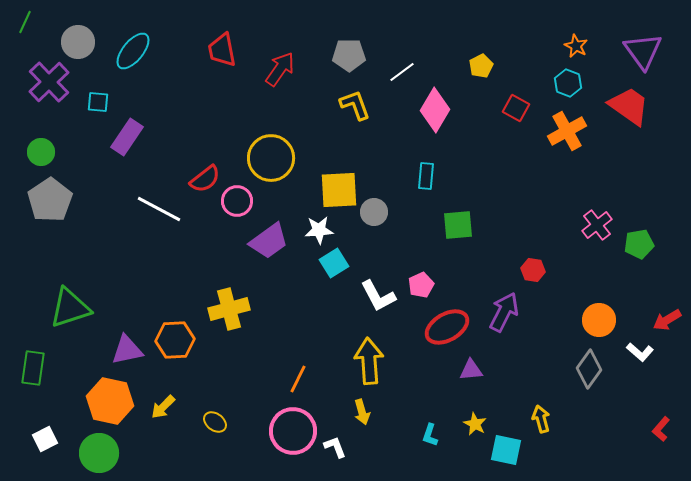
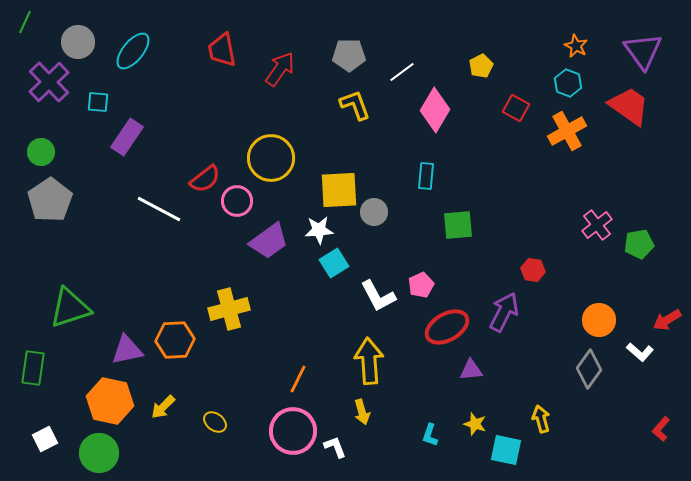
yellow star at (475, 424): rotated 10 degrees counterclockwise
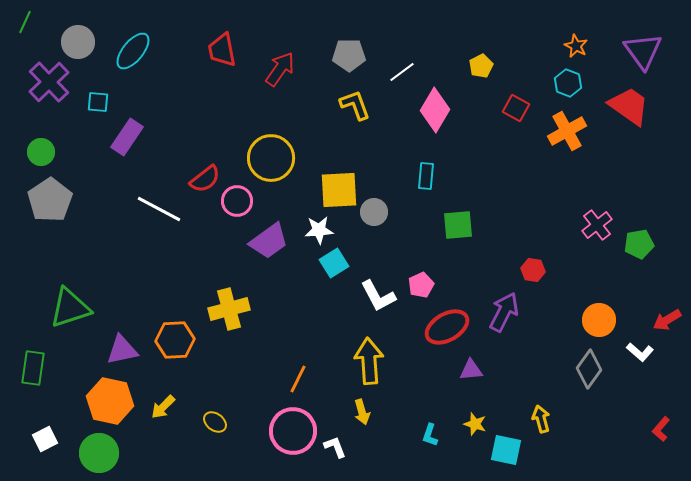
purple triangle at (127, 350): moved 5 px left
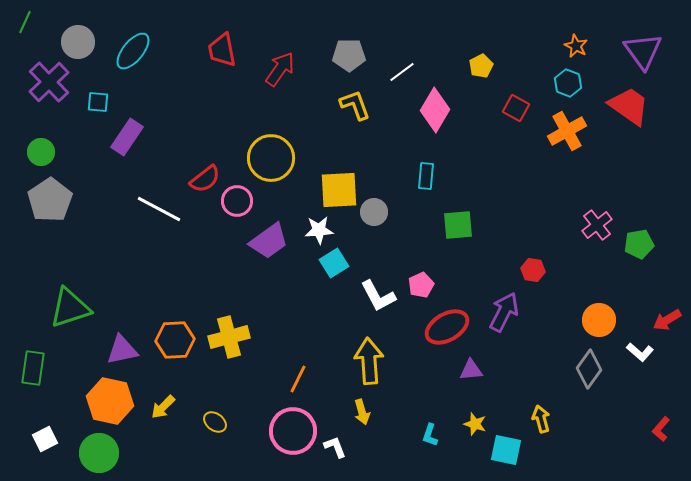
yellow cross at (229, 309): moved 28 px down
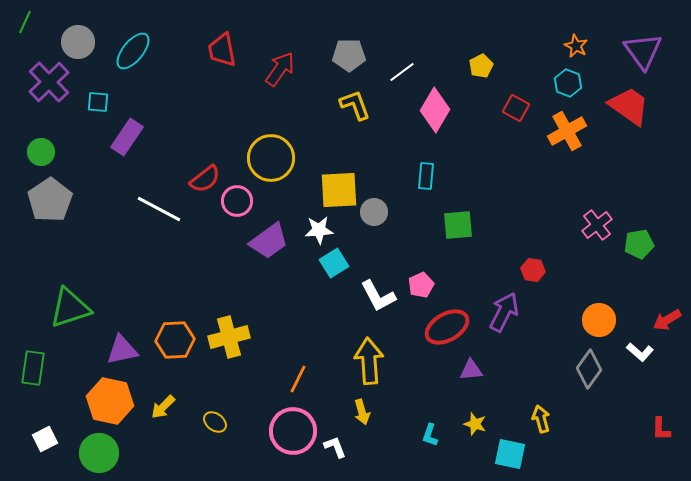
red L-shape at (661, 429): rotated 40 degrees counterclockwise
cyan square at (506, 450): moved 4 px right, 4 px down
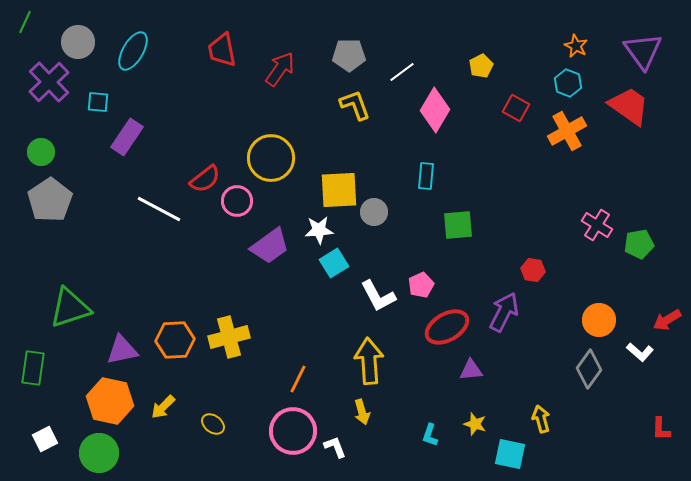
cyan ellipse at (133, 51): rotated 9 degrees counterclockwise
pink cross at (597, 225): rotated 20 degrees counterclockwise
purple trapezoid at (269, 241): moved 1 px right, 5 px down
yellow ellipse at (215, 422): moved 2 px left, 2 px down
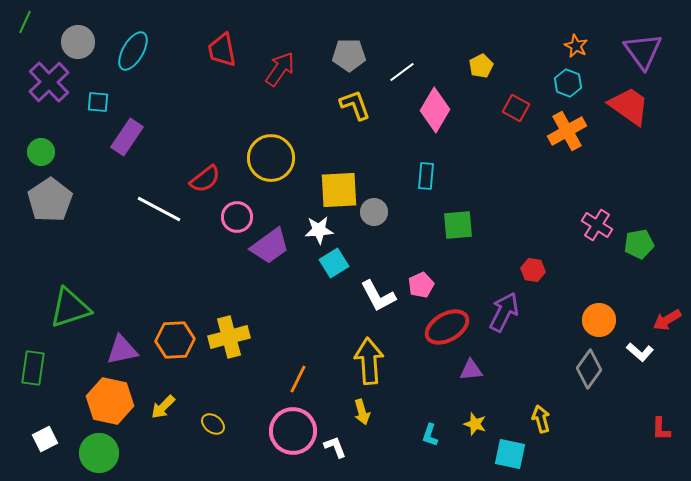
pink circle at (237, 201): moved 16 px down
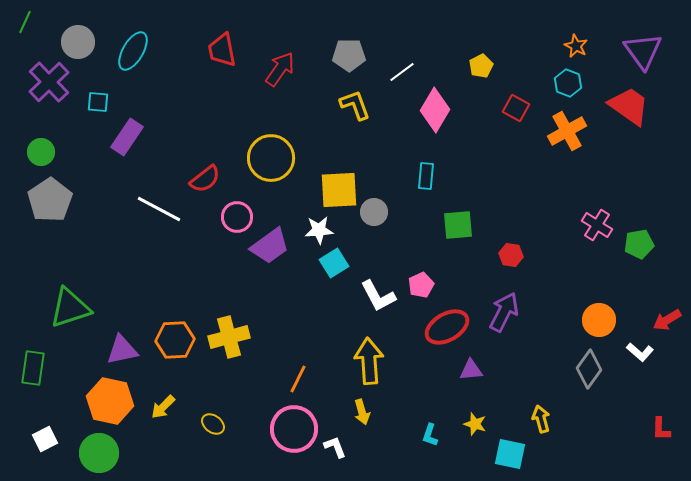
red hexagon at (533, 270): moved 22 px left, 15 px up
pink circle at (293, 431): moved 1 px right, 2 px up
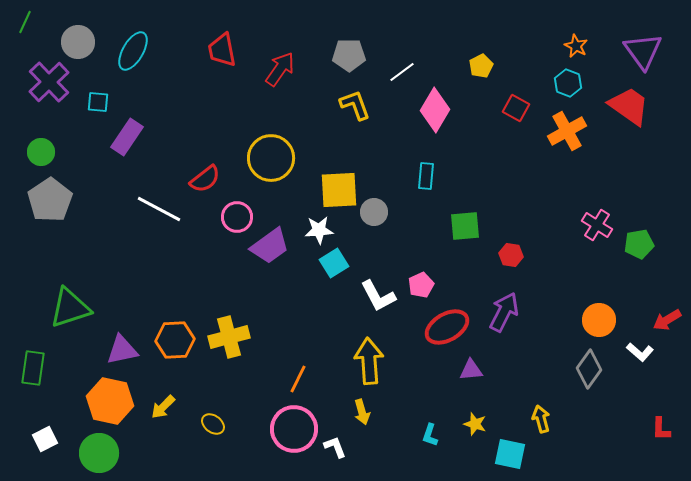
green square at (458, 225): moved 7 px right, 1 px down
